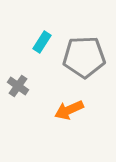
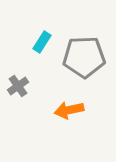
gray cross: rotated 20 degrees clockwise
orange arrow: rotated 12 degrees clockwise
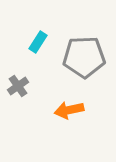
cyan rectangle: moved 4 px left
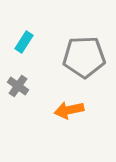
cyan rectangle: moved 14 px left
gray cross: rotated 20 degrees counterclockwise
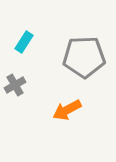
gray cross: moved 3 px left, 1 px up; rotated 25 degrees clockwise
orange arrow: moved 2 px left; rotated 16 degrees counterclockwise
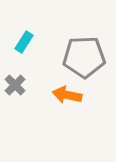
gray cross: rotated 15 degrees counterclockwise
orange arrow: moved 15 px up; rotated 40 degrees clockwise
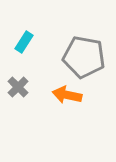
gray pentagon: rotated 12 degrees clockwise
gray cross: moved 3 px right, 2 px down
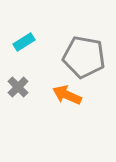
cyan rectangle: rotated 25 degrees clockwise
orange arrow: rotated 12 degrees clockwise
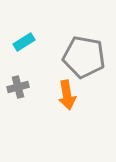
gray cross: rotated 30 degrees clockwise
orange arrow: rotated 124 degrees counterclockwise
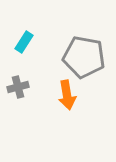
cyan rectangle: rotated 25 degrees counterclockwise
